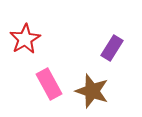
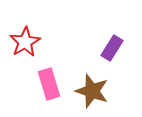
red star: moved 3 px down
pink rectangle: rotated 12 degrees clockwise
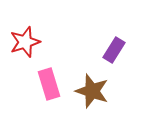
red star: rotated 12 degrees clockwise
purple rectangle: moved 2 px right, 2 px down
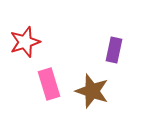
purple rectangle: rotated 20 degrees counterclockwise
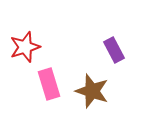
red star: moved 5 px down
purple rectangle: rotated 40 degrees counterclockwise
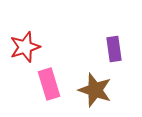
purple rectangle: moved 1 px up; rotated 20 degrees clockwise
brown star: moved 3 px right, 1 px up
